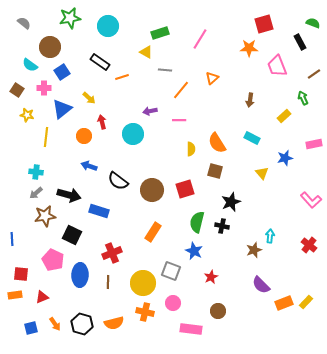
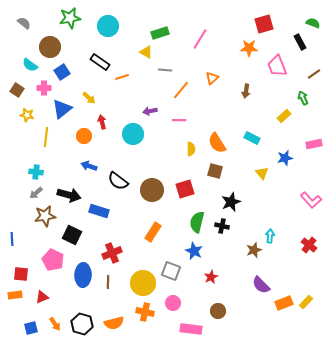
brown arrow at (250, 100): moved 4 px left, 9 px up
blue ellipse at (80, 275): moved 3 px right
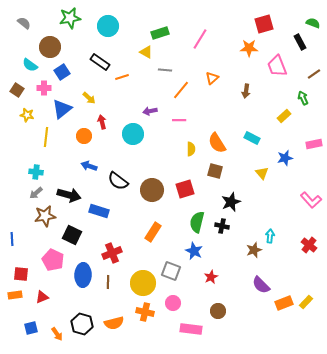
orange arrow at (55, 324): moved 2 px right, 10 px down
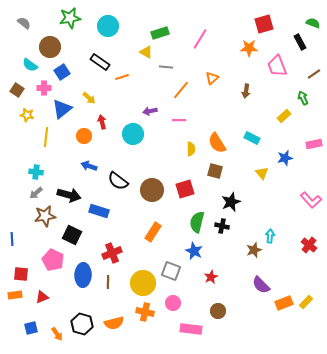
gray line at (165, 70): moved 1 px right, 3 px up
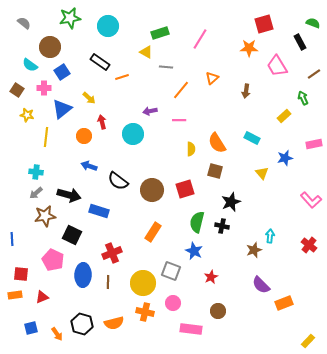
pink trapezoid at (277, 66): rotated 10 degrees counterclockwise
yellow rectangle at (306, 302): moved 2 px right, 39 px down
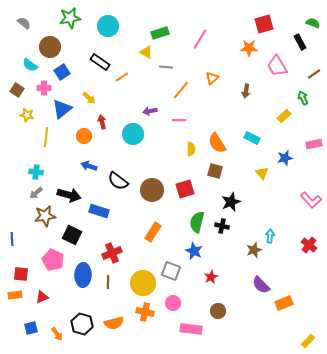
orange line at (122, 77): rotated 16 degrees counterclockwise
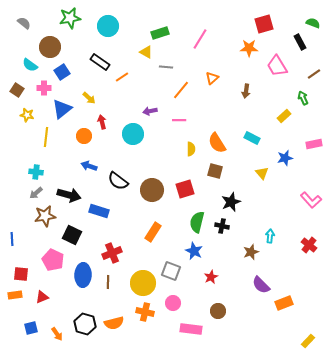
brown star at (254, 250): moved 3 px left, 2 px down
black hexagon at (82, 324): moved 3 px right
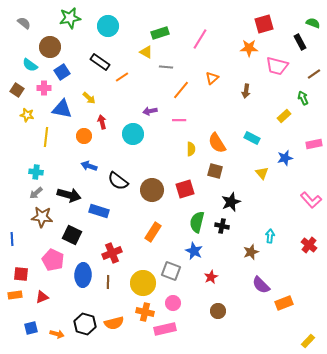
pink trapezoid at (277, 66): rotated 45 degrees counterclockwise
blue triangle at (62, 109): rotated 50 degrees clockwise
brown star at (45, 216): moved 3 px left, 1 px down; rotated 15 degrees clockwise
pink rectangle at (191, 329): moved 26 px left; rotated 20 degrees counterclockwise
orange arrow at (57, 334): rotated 40 degrees counterclockwise
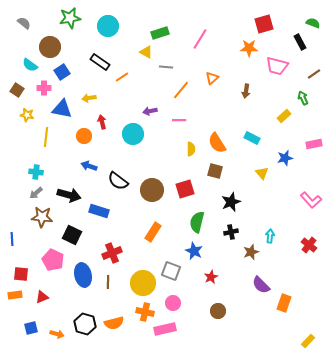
yellow arrow at (89, 98): rotated 128 degrees clockwise
black cross at (222, 226): moved 9 px right, 6 px down; rotated 24 degrees counterclockwise
blue ellipse at (83, 275): rotated 15 degrees counterclockwise
orange rectangle at (284, 303): rotated 48 degrees counterclockwise
